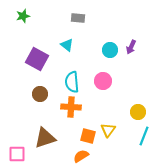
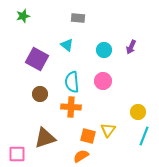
cyan circle: moved 6 px left
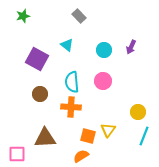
gray rectangle: moved 1 px right, 2 px up; rotated 40 degrees clockwise
brown triangle: rotated 15 degrees clockwise
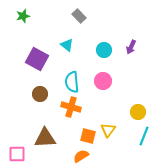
orange cross: rotated 12 degrees clockwise
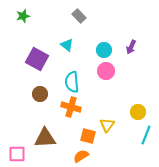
pink circle: moved 3 px right, 10 px up
yellow triangle: moved 1 px left, 5 px up
cyan line: moved 2 px right, 1 px up
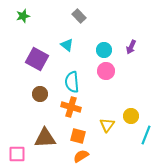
yellow circle: moved 7 px left, 4 px down
orange square: moved 10 px left
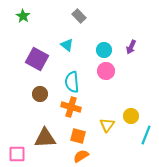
green star: rotated 24 degrees counterclockwise
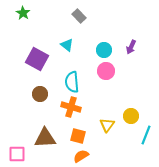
green star: moved 3 px up
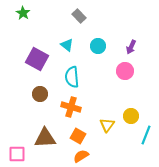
cyan circle: moved 6 px left, 4 px up
pink circle: moved 19 px right
cyan semicircle: moved 5 px up
orange square: rotated 14 degrees clockwise
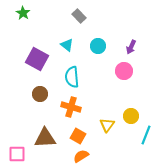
pink circle: moved 1 px left
